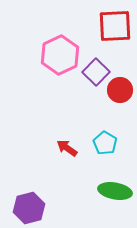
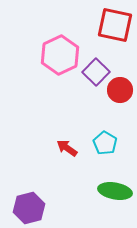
red square: moved 1 px up; rotated 15 degrees clockwise
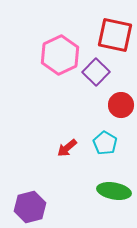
red square: moved 10 px down
red circle: moved 1 px right, 15 px down
red arrow: rotated 75 degrees counterclockwise
green ellipse: moved 1 px left
purple hexagon: moved 1 px right, 1 px up
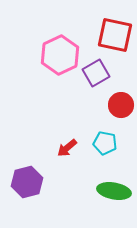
purple square: moved 1 px down; rotated 16 degrees clockwise
cyan pentagon: rotated 20 degrees counterclockwise
purple hexagon: moved 3 px left, 25 px up
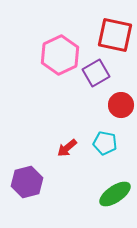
green ellipse: moved 1 px right, 3 px down; rotated 44 degrees counterclockwise
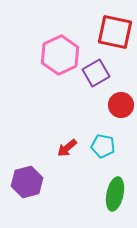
red square: moved 3 px up
cyan pentagon: moved 2 px left, 3 px down
green ellipse: rotated 44 degrees counterclockwise
